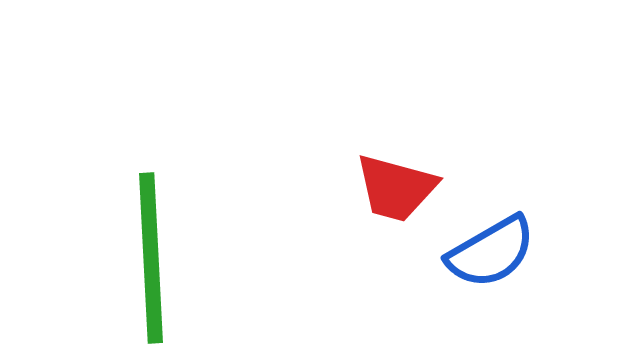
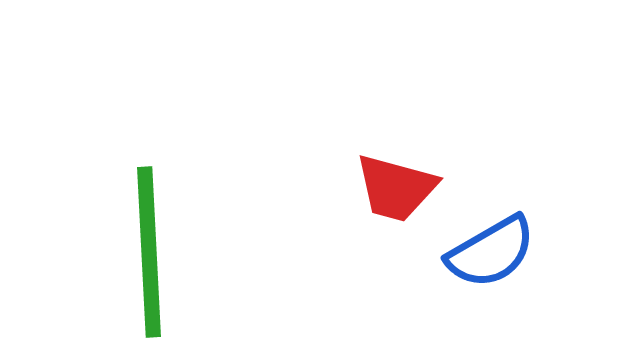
green line: moved 2 px left, 6 px up
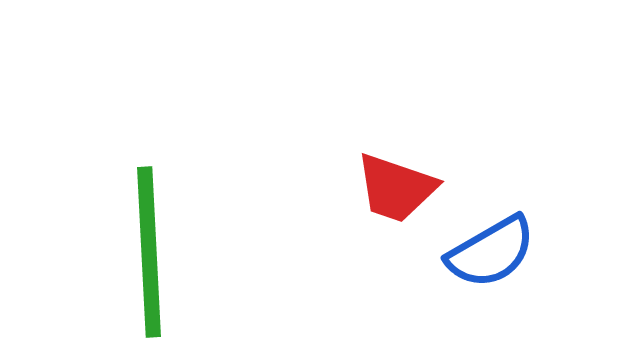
red trapezoid: rotated 4 degrees clockwise
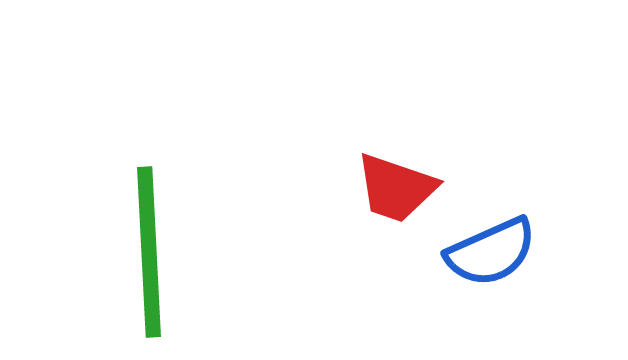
blue semicircle: rotated 6 degrees clockwise
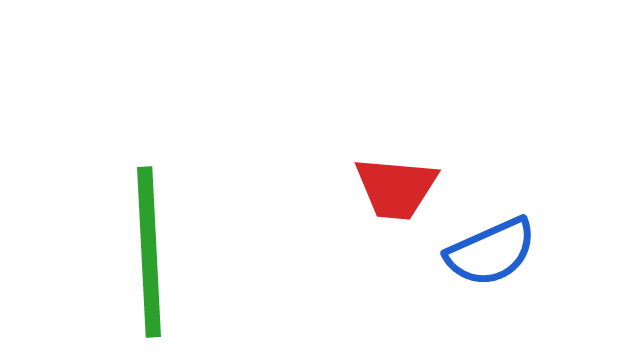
red trapezoid: rotated 14 degrees counterclockwise
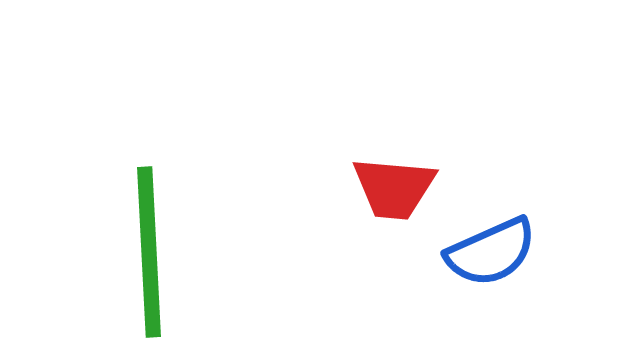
red trapezoid: moved 2 px left
